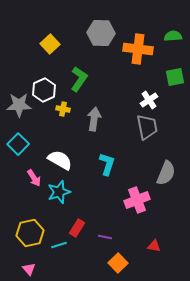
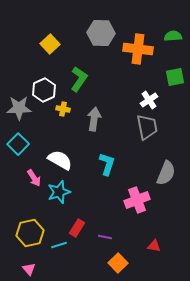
gray star: moved 3 px down
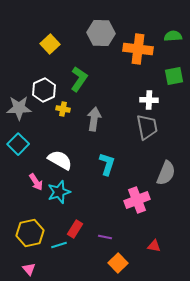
green square: moved 1 px left, 1 px up
white cross: rotated 36 degrees clockwise
pink arrow: moved 2 px right, 4 px down
red rectangle: moved 2 px left, 1 px down
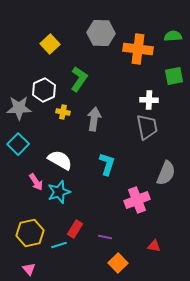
yellow cross: moved 3 px down
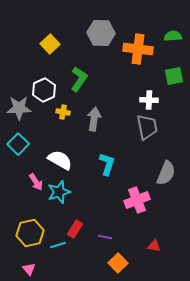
cyan line: moved 1 px left
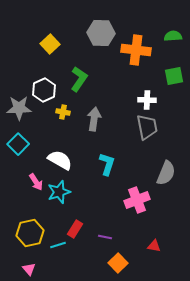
orange cross: moved 2 px left, 1 px down
white cross: moved 2 px left
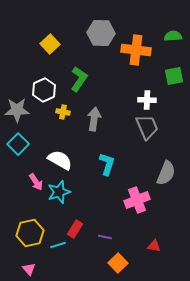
gray star: moved 2 px left, 2 px down
gray trapezoid: rotated 12 degrees counterclockwise
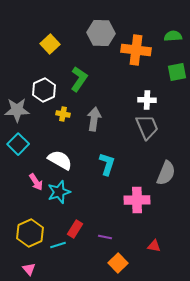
green square: moved 3 px right, 4 px up
yellow cross: moved 2 px down
pink cross: rotated 20 degrees clockwise
yellow hexagon: rotated 12 degrees counterclockwise
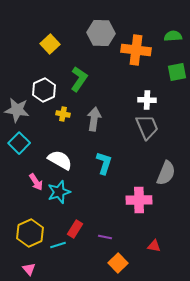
gray star: rotated 10 degrees clockwise
cyan square: moved 1 px right, 1 px up
cyan L-shape: moved 3 px left, 1 px up
pink cross: moved 2 px right
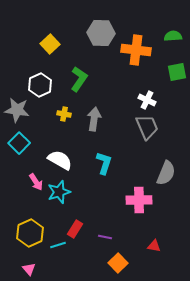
white hexagon: moved 4 px left, 5 px up
white cross: rotated 24 degrees clockwise
yellow cross: moved 1 px right
